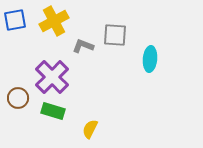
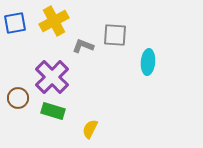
blue square: moved 3 px down
cyan ellipse: moved 2 px left, 3 px down
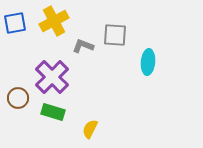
green rectangle: moved 1 px down
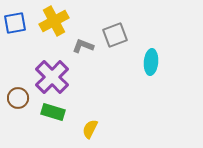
gray square: rotated 25 degrees counterclockwise
cyan ellipse: moved 3 px right
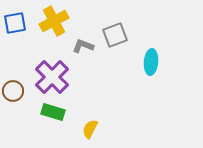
brown circle: moved 5 px left, 7 px up
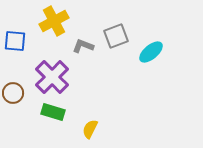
blue square: moved 18 px down; rotated 15 degrees clockwise
gray square: moved 1 px right, 1 px down
cyan ellipse: moved 10 px up; rotated 45 degrees clockwise
brown circle: moved 2 px down
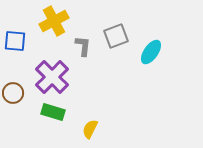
gray L-shape: rotated 75 degrees clockwise
cyan ellipse: rotated 15 degrees counterclockwise
